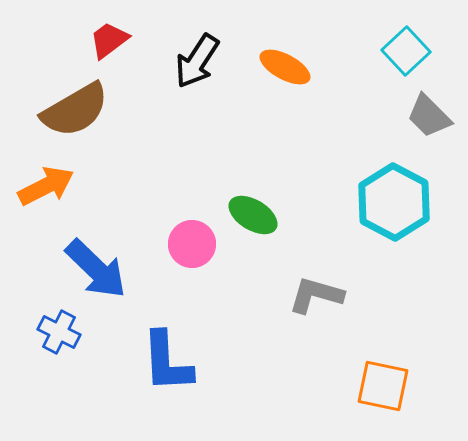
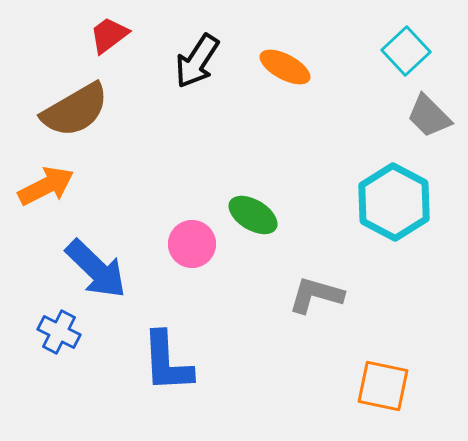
red trapezoid: moved 5 px up
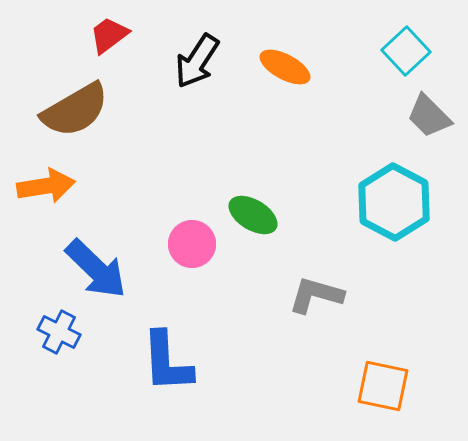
orange arrow: rotated 18 degrees clockwise
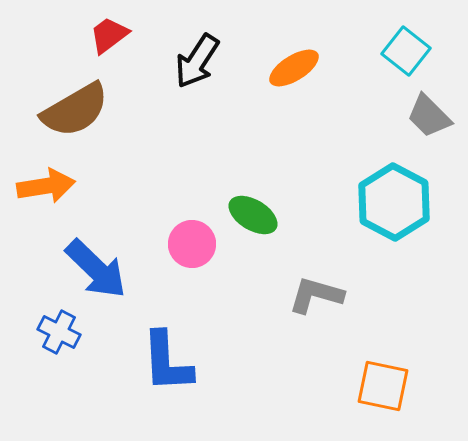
cyan square: rotated 9 degrees counterclockwise
orange ellipse: moved 9 px right, 1 px down; rotated 60 degrees counterclockwise
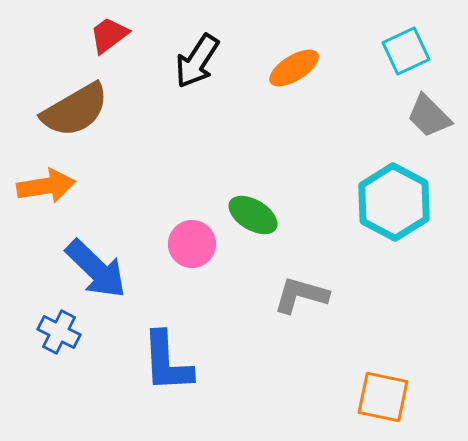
cyan square: rotated 27 degrees clockwise
gray L-shape: moved 15 px left
orange square: moved 11 px down
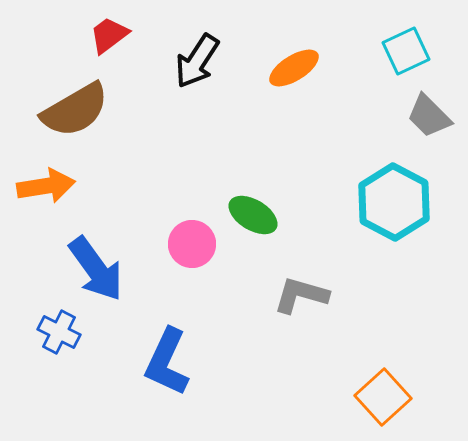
blue arrow: rotated 10 degrees clockwise
blue L-shape: rotated 28 degrees clockwise
orange square: rotated 36 degrees clockwise
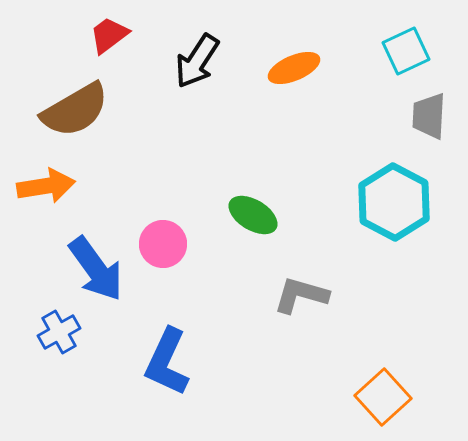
orange ellipse: rotated 9 degrees clockwise
gray trapezoid: rotated 48 degrees clockwise
pink circle: moved 29 px left
blue cross: rotated 33 degrees clockwise
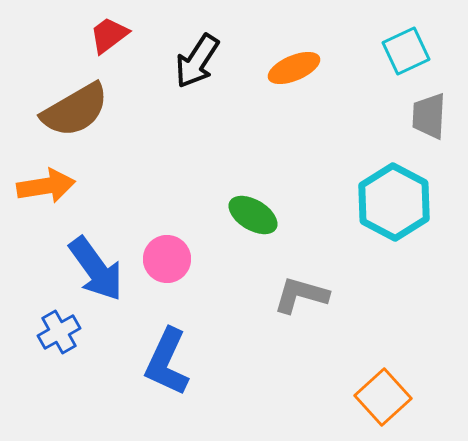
pink circle: moved 4 px right, 15 px down
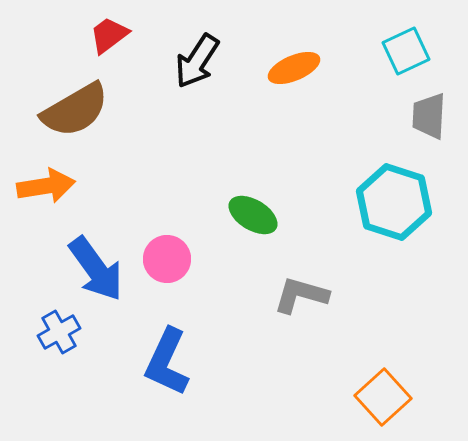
cyan hexagon: rotated 10 degrees counterclockwise
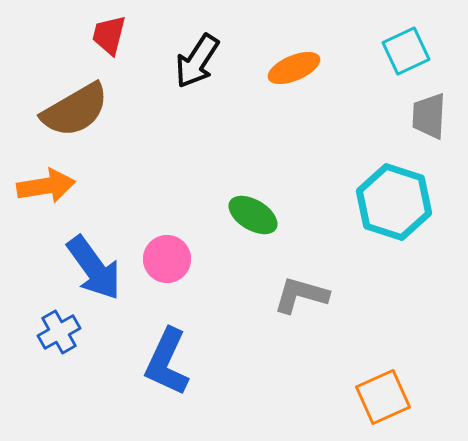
red trapezoid: rotated 39 degrees counterclockwise
blue arrow: moved 2 px left, 1 px up
orange square: rotated 18 degrees clockwise
